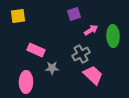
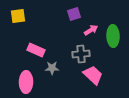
gray cross: rotated 24 degrees clockwise
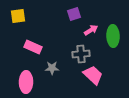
pink rectangle: moved 3 px left, 3 px up
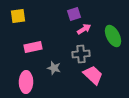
pink arrow: moved 7 px left, 1 px up
green ellipse: rotated 25 degrees counterclockwise
pink rectangle: rotated 36 degrees counterclockwise
gray star: moved 2 px right; rotated 16 degrees clockwise
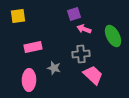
pink arrow: rotated 128 degrees counterclockwise
pink ellipse: moved 3 px right, 2 px up
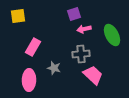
pink arrow: rotated 32 degrees counterclockwise
green ellipse: moved 1 px left, 1 px up
pink rectangle: rotated 48 degrees counterclockwise
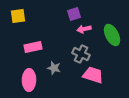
pink rectangle: rotated 48 degrees clockwise
gray cross: rotated 30 degrees clockwise
pink trapezoid: rotated 25 degrees counterclockwise
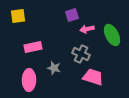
purple square: moved 2 px left, 1 px down
pink arrow: moved 3 px right
pink trapezoid: moved 2 px down
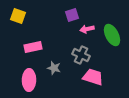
yellow square: rotated 28 degrees clockwise
gray cross: moved 1 px down
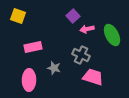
purple square: moved 1 px right, 1 px down; rotated 24 degrees counterclockwise
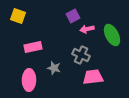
purple square: rotated 16 degrees clockwise
pink trapezoid: rotated 25 degrees counterclockwise
